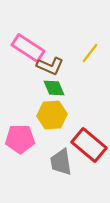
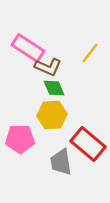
brown L-shape: moved 2 px left, 1 px down
red rectangle: moved 1 px left, 1 px up
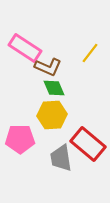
pink rectangle: moved 3 px left
gray trapezoid: moved 4 px up
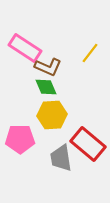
green diamond: moved 8 px left, 1 px up
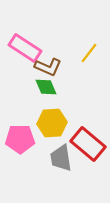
yellow line: moved 1 px left
yellow hexagon: moved 8 px down
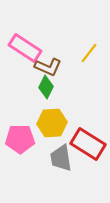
green diamond: rotated 50 degrees clockwise
red rectangle: rotated 8 degrees counterclockwise
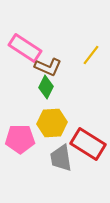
yellow line: moved 2 px right, 2 px down
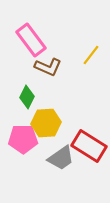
pink rectangle: moved 6 px right, 8 px up; rotated 20 degrees clockwise
green diamond: moved 19 px left, 10 px down
yellow hexagon: moved 6 px left
pink pentagon: moved 3 px right
red rectangle: moved 1 px right, 2 px down
gray trapezoid: rotated 116 degrees counterclockwise
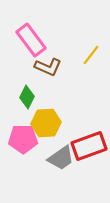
red rectangle: rotated 52 degrees counterclockwise
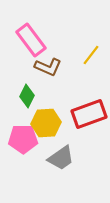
green diamond: moved 1 px up
red rectangle: moved 32 px up
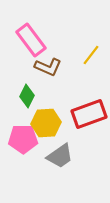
gray trapezoid: moved 1 px left, 2 px up
